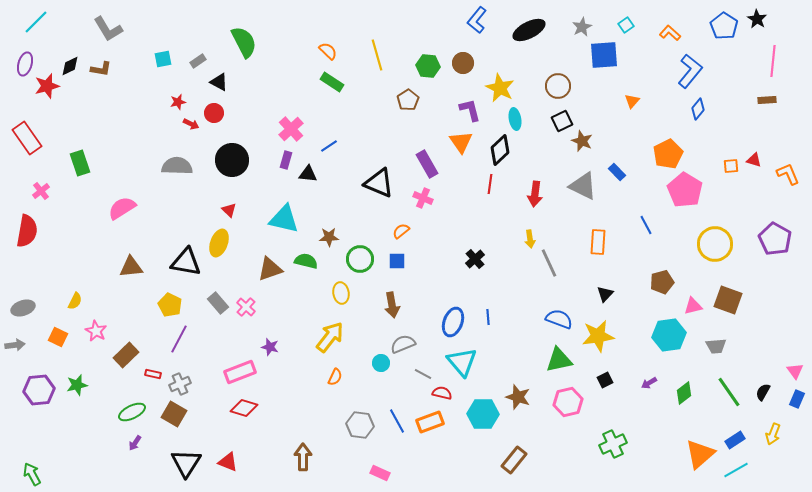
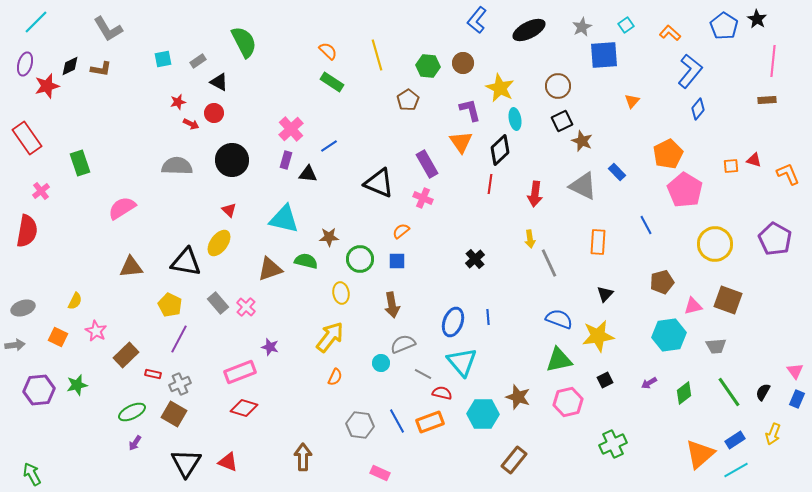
yellow ellipse at (219, 243): rotated 16 degrees clockwise
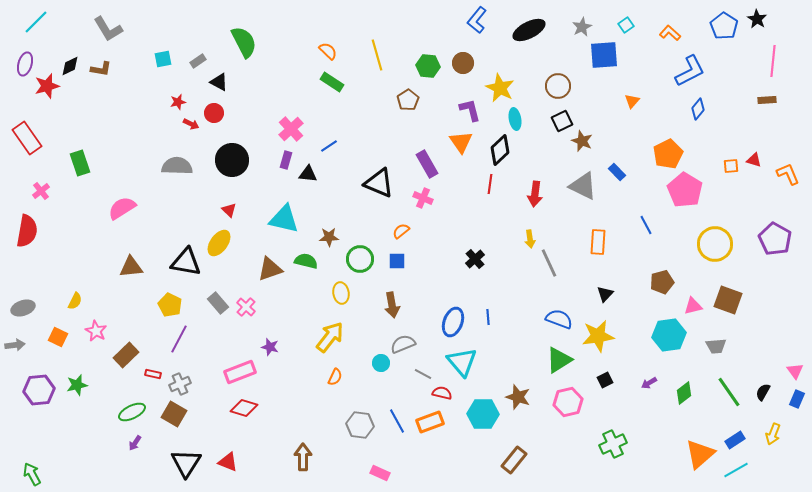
blue L-shape at (690, 71): rotated 24 degrees clockwise
green triangle at (559, 360): rotated 20 degrees counterclockwise
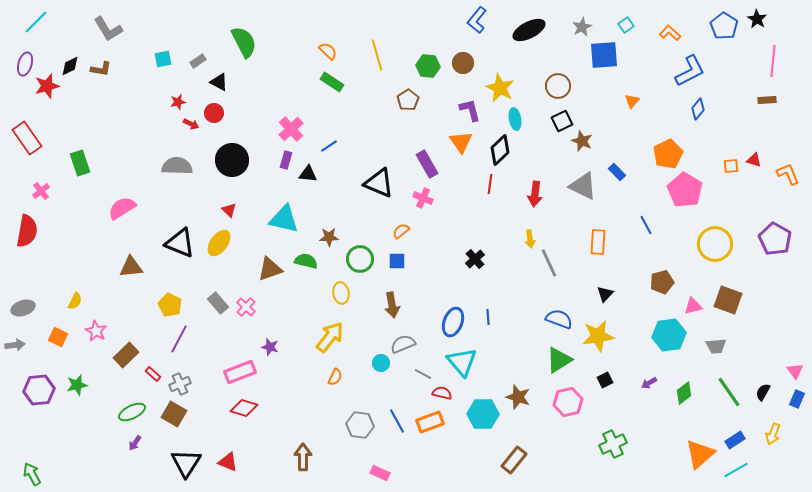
black triangle at (186, 262): moved 6 px left, 19 px up; rotated 12 degrees clockwise
red rectangle at (153, 374): rotated 28 degrees clockwise
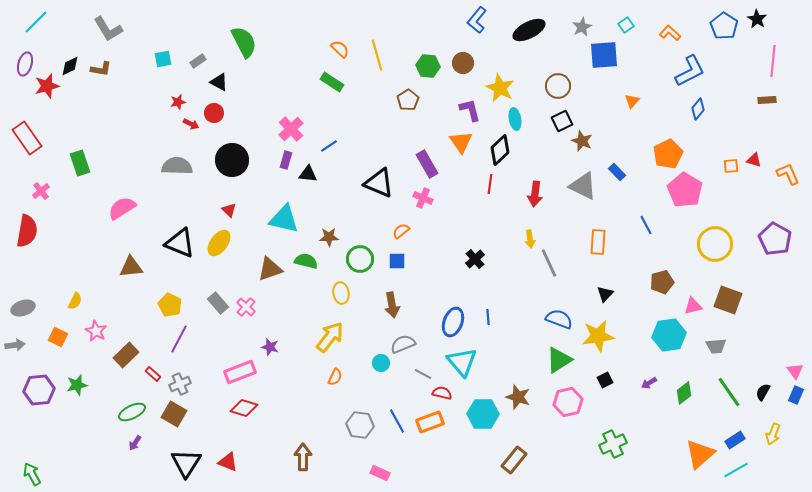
orange semicircle at (328, 51): moved 12 px right, 2 px up
blue rectangle at (797, 399): moved 1 px left, 4 px up
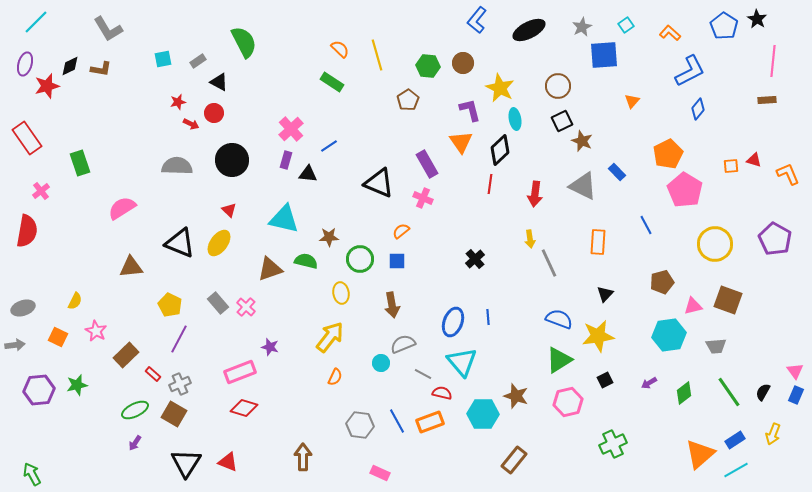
brown star at (518, 397): moved 2 px left, 1 px up
green ellipse at (132, 412): moved 3 px right, 2 px up
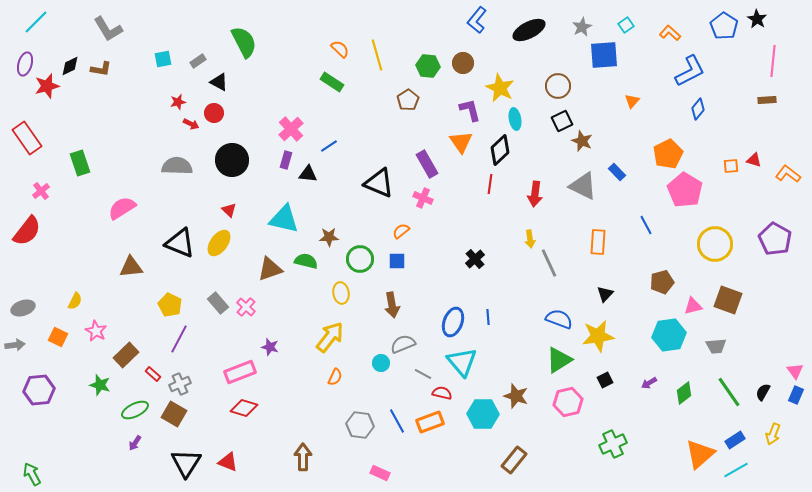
orange L-shape at (788, 174): rotated 30 degrees counterclockwise
red semicircle at (27, 231): rotated 28 degrees clockwise
green star at (77, 385): moved 23 px right; rotated 30 degrees clockwise
